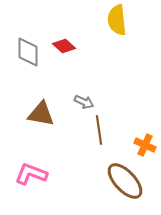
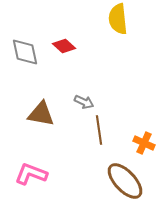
yellow semicircle: moved 1 px right, 1 px up
gray diamond: moved 3 px left; rotated 12 degrees counterclockwise
orange cross: moved 1 px left, 2 px up
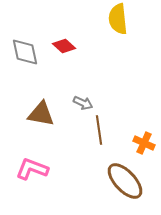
gray arrow: moved 1 px left, 1 px down
pink L-shape: moved 1 px right, 5 px up
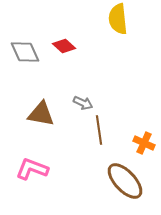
gray diamond: rotated 12 degrees counterclockwise
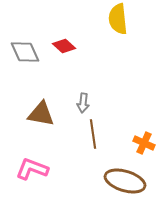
gray arrow: rotated 72 degrees clockwise
brown line: moved 6 px left, 4 px down
brown ellipse: rotated 30 degrees counterclockwise
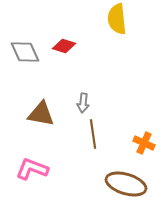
yellow semicircle: moved 1 px left
red diamond: rotated 25 degrees counterclockwise
brown ellipse: moved 1 px right, 3 px down
